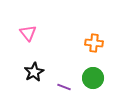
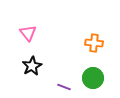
black star: moved 2 px left, 6 px up
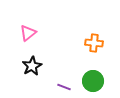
pink triangle: rotated 30 degrees clockwise
green circle: moved 3 px down
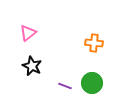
black star: rotated 18 degrees counterclockwise
green circle: moved 1 px left, 2 px down
purple line: moved 1 px right, 1 px up
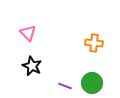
pink triangle: rotated 36 degrees counterclockwise
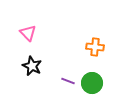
orange cross: moved 1 px right, 4 px down
purple line: moved 3 px right, 5 px up
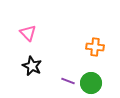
green circle: moved 1 px left
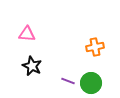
pink triangle: moved 1 px left, 1 px down; rotated 42 degrees counterclockwise
orange cross: rotated 18 degrees counterclockwise
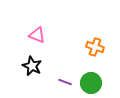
pink triangle: moved 10 px right, 1 px down; rotated 18 degrees clockwise
orange cross: rotated 30 degrees clockwise
purple line: moved 3 px left, 1 px down
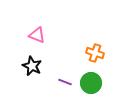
orange cross: moved 6 px down
